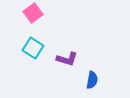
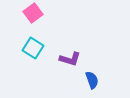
purple L-shape: moved 3 px right
blue semicircle: rotated 30 degrees counterclockwise
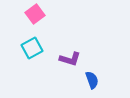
pink square: moved 2 px right, 1 px down
cyan square: moved 1 px left; rotated 30 degrees clockwise
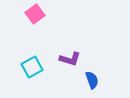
cyan square: moved 19 px down
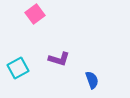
purple L-shape: moved 11 px left
cyan square: moved 14 px left, 1 px down
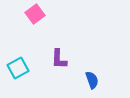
purple L-shape: rotated 75 degrees clockwise
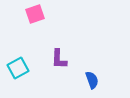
pink square: rotated 18 degrees clockwise
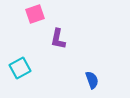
purple L-shape: moved 1 px left, 20 px up; rotated 10 degrees clockwise
cyan square: moved 2 px right
